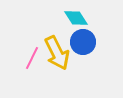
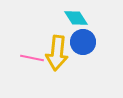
yellow arrow: rotated 32 degrees clockwise
pink line: rotated 75 degrees clockwise
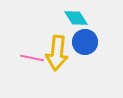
blue circle: moved 2 px right
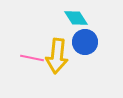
yellow arrow: moved 3 px down
